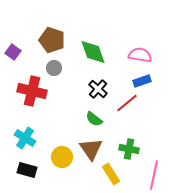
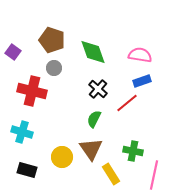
green semicircle: rotated 78 degrees clockwise
cyan cross: moved 3 px left, 6 px up; rotated 15 degrees counterclockwise
green cross: moved 4 px right, 2 px down
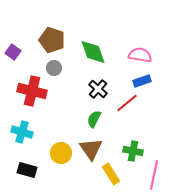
yellow circle: moved 1 px left, 4 px up
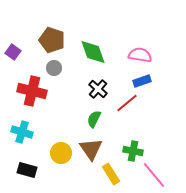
pink line: rotated 52 degrees counterclockwise
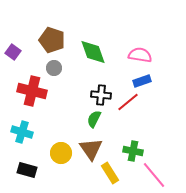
black cross: moved 3 px right, 6 px down; rotated 36 degrees counterclockwise
red line: moved 1 px right, 1 px up
yellow rectangle: moved 1 px left, 1 px up
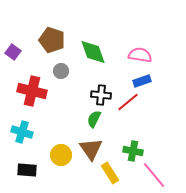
gray circle: moved 7 px right, 3 px down
yellow circle: moved 2 px down
black rectangle: rotated 12 degrees counterclockwise
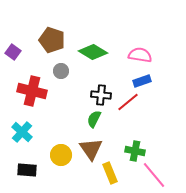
green diamond: rotated 40 degrees counterclockwise
cyan cross: rotated 25 degrees clockwise
green cross: moved 2 px right
yellow rectangle: rotated 10 degrees clockwise
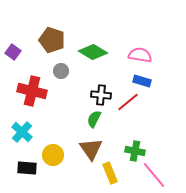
blue rectangle: rotated 36 degrees clockwise
yellow circle: moved 8 px left
black rectangle: moved 2 px up
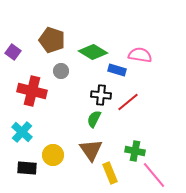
blue rectangle: moved 25 px left, 11 px up
brown triangle: moved 1 px down
